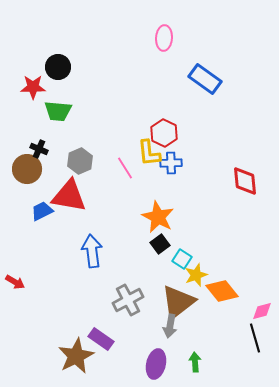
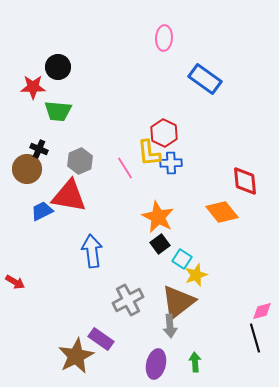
orange diamond: moved 79 px up
gray arrow: rotated 15 degrees counterclockwise
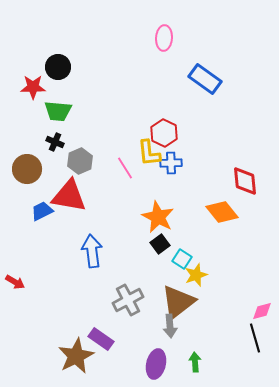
black cross: moved 16 px right, 7 px up
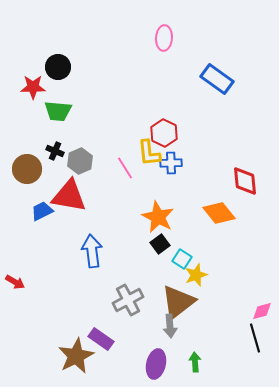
blue rectangle: moved 12 px right
black cross: moved 9 px down
orange diamond: moved 3 px left, 1 px down
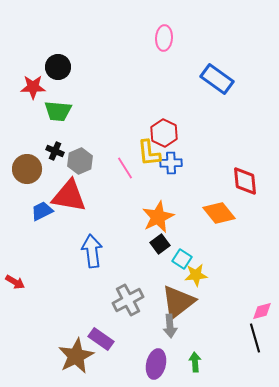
orange star: rotated 20 degrees clockwise
yellow star: rotated 15 degrees clockwise
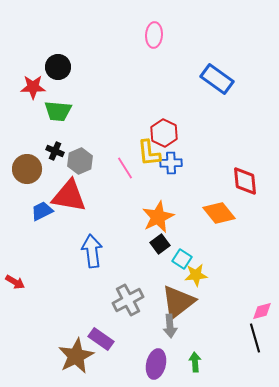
pink ellipse: moved 10 px left, 3 px up
